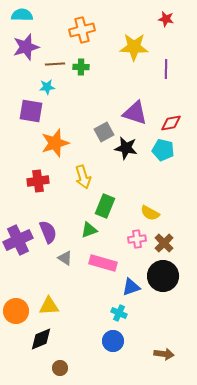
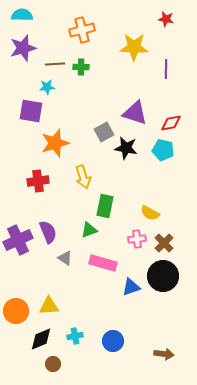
purple star: moved 3 px left, 1 px down
green rectangle: rotated 10 degrees counterclockwise
cyan cross: moved 44 px left, 23 px down; rotated 35 degrees counterclockwise
brown circle: moved 7 px left, 4 px up
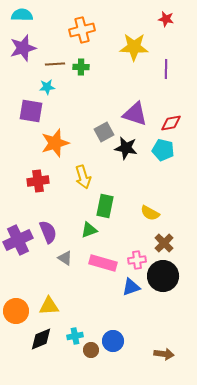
purple triangle: moved 1 px down
pink cross: moved 21 px down
brown circle: moved 38 px right, 14 px up
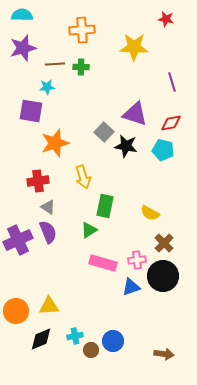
orange cross: rotated 10 degrees clockwise
purple line: moved 6 px right, 13 px down; rotated 18 degrees counterclockwise
gray square: rotated 18 degrees counterclockwise
black star: moved 2 px up
green triangle: rotated 12 degrees counterclockwise
gray triangle: moved 17 px left, 51 px up
